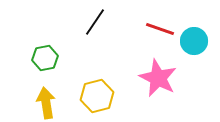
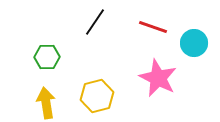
red line: moved 7 px left, 2 px up
cyan circle: moved 2 px down
green hexagon: moved 2 px right, 1 px up; rotated 10 degrees clockwise
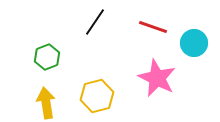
green hexagon: rotated 20 degrees counterclockwise
pink star: moved 1 px left
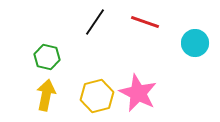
red line: moved 8 px left, 5 px up
cyan circle: moved 1 px right
green hexagon: rotated 25 degrees counterclockwise
pink star: moved 19 px left, 15 px down
yellow arrow: moved 8 px up; rotated 20 degrees clockwise
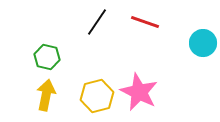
black line: moved 2 px right
cyan circle: moved 8 px right
pink star: moved 1 px right, 1 px up
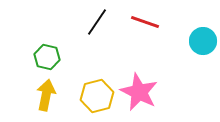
cyan circle: moved 2 px up
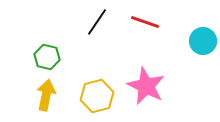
pink star: moved 7 px right, 6 px up
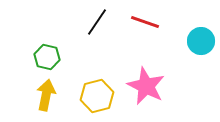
cyan circle: moved 2 px left
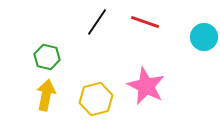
cyan circle: moved 3 px right, 4 px up
yellow hexagon: moved 1 px left, 3 px down
